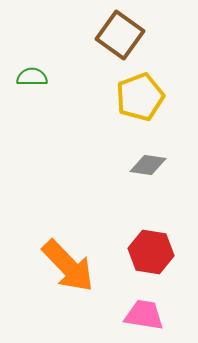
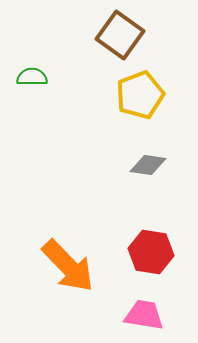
yellow pentagon: moved 2 px up
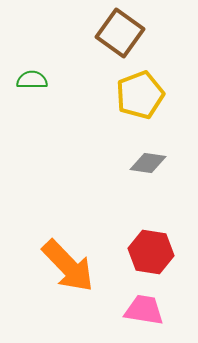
brown square: moved 2 px up
green semicircle: moved 3 px down
gray diamond: moved 2 px up
pink trapezoid: moved 5 px up
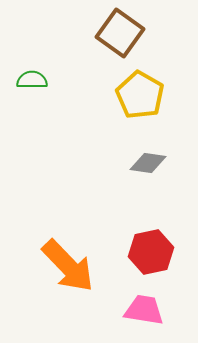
yellow pentagon: rotated 21 degrees counterclockwise
red hexagon: rotated 21 degrees counterclockwise
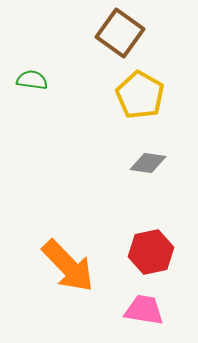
green semicircle: rotated 8 degrees clockwise
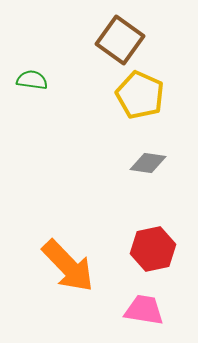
brown square: moved 7 px down
yellow pentagon: rotated 6 degrees counterclockwise
red hexagon: moved 2 px right, 3 px up
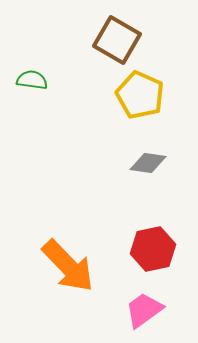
brown square: moved 3 px left; rotated 6 degrees counterclockwise
pink trapezoid: rotated 45 degrees counterclockwise
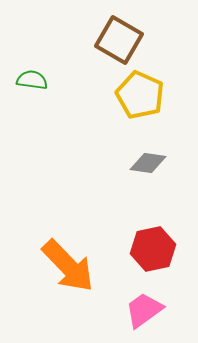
brown square: moved 2 px right
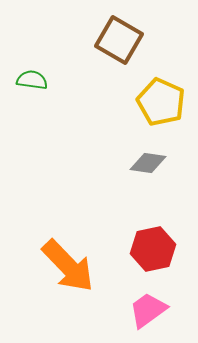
yellow pentagon: moved 21 px right, 7 px down
pink trapezoid: moved 4 px right
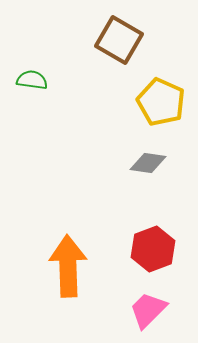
red hexagon: rotated 9 degrees counterclockwise
orange arrow: rotated 138 degrees counterclockwise
pink trapezoid: rotated 9 degrees counterclockwise
